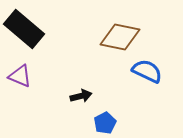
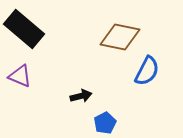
blue semicircle: rotated 92 degrees clockwise
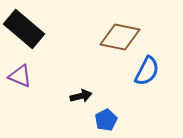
blue pentagon: moved 1 px right, 3 px up
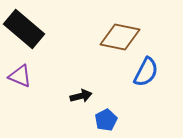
blue semicircle: moved 1 px left, 1 px down
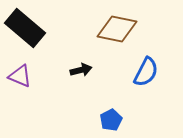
black rectangle: moved 1 px right, 1 px up
brown diamond: moved 3 px left, 8 px up
black arrow: moved 26 px up
blue pentagon: moved 5 px right
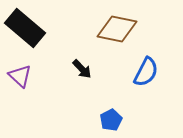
black arrow: moved 1 px right, 1 px up; rotated 60 degrees clockwise
purple triangle: rotated 20 degrees clockwise
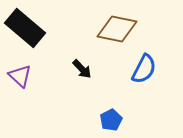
blue semicircle: moved 2 px left, 3 px up
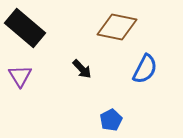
brown diamond: moved 2 px up
blue semicircle: moved 1 px right
purple triangle: rotated 15 degrees clockwise
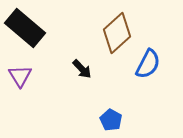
brown diamond: moved 6 px down; rotated 54 degrees counterclockwise
blue semicircle: moved 3 px right, 5 px up
blue pentagon: rotated 15 degrees counterclockwise
